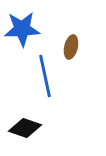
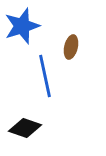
blue star: moved 3 px up; rotated 15 degrees counterclockwise
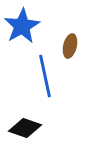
blue star: rotated 12 degrees counterclockwise
brown ellipse: moved 1 px left, 1 px up
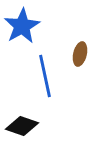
brown ellipse: moved 10 px right, 8 px down
black diamond: moved 3 px left, 2 px up
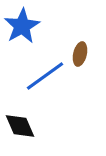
blue line: rotated 66 degrees clockwise
black diamond: moved 2 px left; rotated 48 degrees clockwise
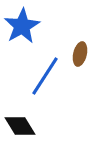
blue line: rotated 21 degrees counterclockwise
black diamond: rotated 8 degrees counterclockwise
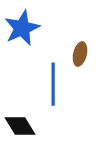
blue star: moved 2 px down; rotated 6 degrees clockwise
blue line: moved 8 px right, 8 px down; rotated 33 degrees counterclockwise
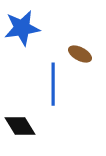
blue star: rotated 15 degrees clockwise
brown ellipse: rotated 75 degrees counterclockwise
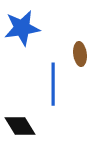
brown ellipse: rotated 55 degrees clockwise
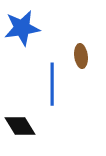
brown ellipse: moved 1 px right, 2 px down
blue line: moved 1 px left
